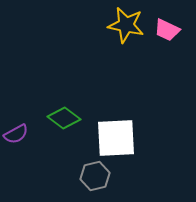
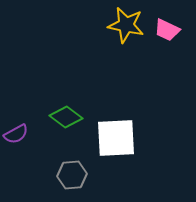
green diamond: moved 2 px right, 1 px up
gray hexagon: moved 23 px left, 1 px up; rotated 8 degrees clockwise
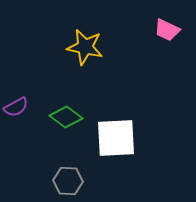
yellow star: moved 41 px left, 22 px down
purple semicircle: moved 27 px up
gray hexagon: moved 4 px left, 6 px down; rotated 8 degrees clockwise
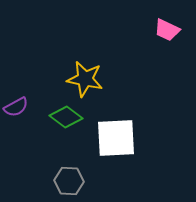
yellow star: moved 32 px down
gray hexagon: moved 1 px right
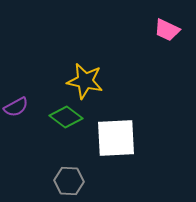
yellow star: moved 2 px down
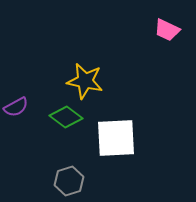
gray hexagon: rotated 20 degrees counterclockwise
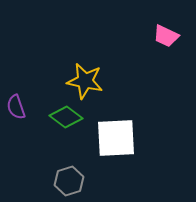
pink trapezoid: moved 1 px left, 6 px down
purple semicircle: rotated 100 degrees clockwise
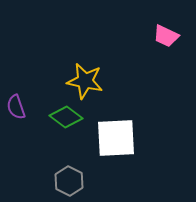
gray hexagon: rotated 16 degrees counterclockwise
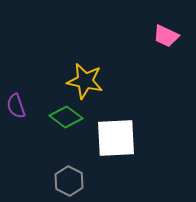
purple semicircle: moved 1 px up
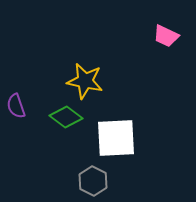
gray hexagon: moved 24 px right
